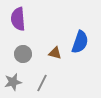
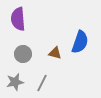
gray star: moved 2 px right
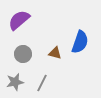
purple semicircle: moved 1 px right, 1 px down; rotated 55 degrees clockwise
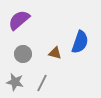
gray star: rotated 24 degrees clockwise
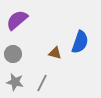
purple semicircle: moved 2 px left
gray circle: moved 10 px left
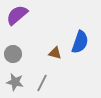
purple semicircle: moved 5 px up
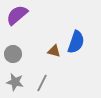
blue semicircle: moved 4 px left
brown triangle: moved 1 px left, 2 px up
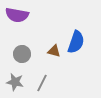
purple semicircle: rotated 130 degrees counterclockwise
gray circle: moved 9 px right
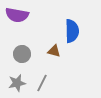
blue semicircle: moved 4 px left, 11 px up; rotated 20 degrees counterclockwise
gray star: moved 2 px right, 1 px down; rotated 24 degrees counterclockwise
